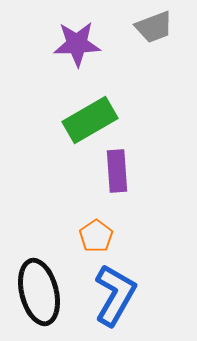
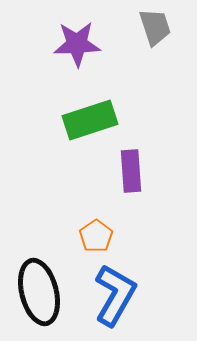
gray trapezoid: moved 1 px right; rotated 87 degrees counterclockwise
green rectangle: rotated 12 degrees clockwise
purple rectangle: moved 14 px right
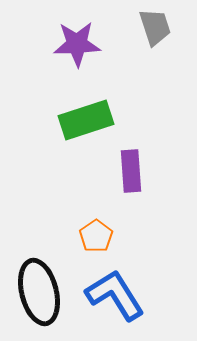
green rectangle: moved 4 px left
blue L-shape: rotated 62 degrees counterclockwise
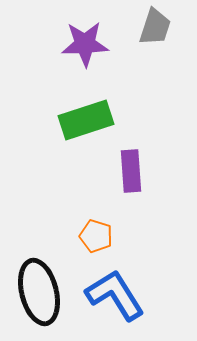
gray trapezoid: rotated 36 degrees clockwise
purple star: moved 8 px right
orange pentagon: rotated 20 degrees counterclockwise
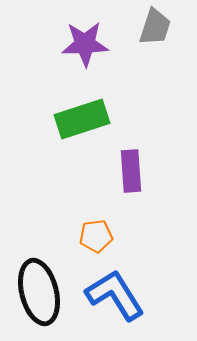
green rectangle: moved 4 px left, 1 px up
orange pentagon: rotated 24 degrees counterclockwise
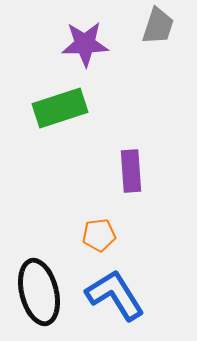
gray trapezoid: moved 3 px right, 1 px up
green rectangle: moved 22 px left, 11 px up
orange pentagon: moved 3 px right, 1 px up
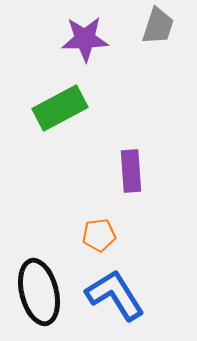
purple star: moved 5 px up
green rectangle: rotated 10 degrees counterclockwise
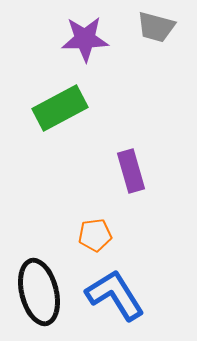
gray trapezoid: moved 2 px left, 1 px down; rotated 87 degrees clockwise
purple rectangle: rotated 12 degrees counterclockwise
orange pentagon: moved 4 px left
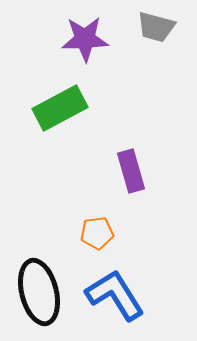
orange pentagon: moved 2 px right, 2 px up
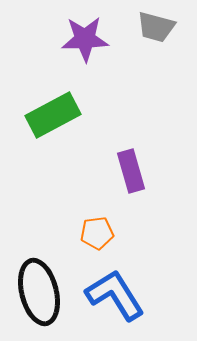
green rectangle: moved 7 px left, 7 px down
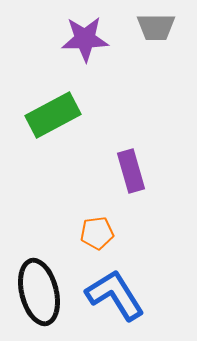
gray trapezoid: rotated 15 degrees counterclockwise
